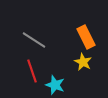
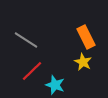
gray line: moved 8 px left
red line: rotated 65 degrees clockwise
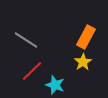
orange rectangle: rotated 55 degrees clockwise
yellow star: rotated 12 degrees clockwise
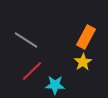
cyan star: rotated 18 degrees counterclockwise
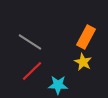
gray line: moved 4 px right, 2 px down
yellow star: rotated 12 degrees counterclockwise
cyan star: moved 3 px right
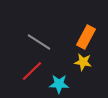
gray line: moved 9 px right
yellow star: rotated 18 degrees counterclockwise
cyan star: moved 1 px right, 1 px up
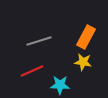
gray line: moved 1 px up; rotated 50 degrees counterclockwise
red line: rotated 20 degrees clockwise
cyan star: moved 1 px right, 1 px down
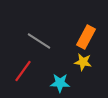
gray line: rotated 50 degrees clockwise
red line: moved 9 px left; rotated 30 degrees counterclockwise
cyan star: moved 2 px up
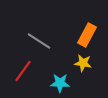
orange rectangle: moved 1 px right, 2 px up
yellow star: moved 1 px down
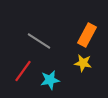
cyan star: moved 10 px left, 3 px up; rotated 12 degrees counterclockwise
